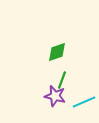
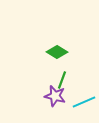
green diamond: rotated 50 degrees clockwise
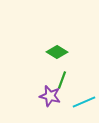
purple star: moved 5 px left
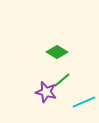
green line: rotated 30 degrees clockwise
purple star: moved 4 px left, 4 px up
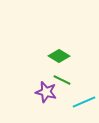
green diamond: moved 2 px right, 4 px down
green line: rotated 66 degrees clockwise
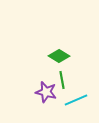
green line: rotated 54 degrees clockwise
cyan line: moved 8 px left, 2 px up
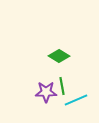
green line: moved 6 px down
purple star: rotated 15 degrees counterclockwise
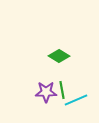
green line: moved 4 px down
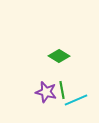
purple star: rotated 15 degrees clockwise
